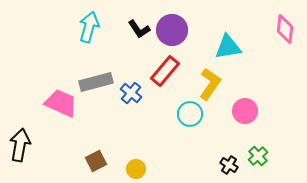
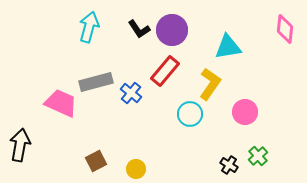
pink circle: moved 1 px down
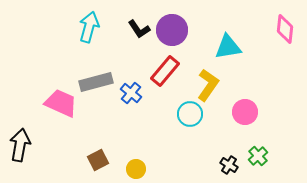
yellow L-shape: moved 2 px left, 1 px down
brown square: moved 2 px right, 1 px up
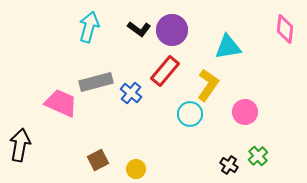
black L-shape: rotated 20 degrees counterclockwise
